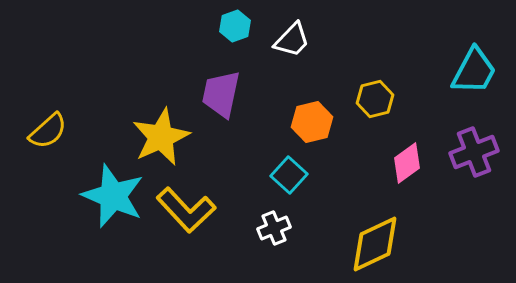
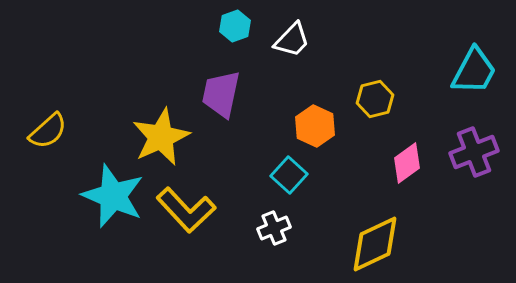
orange hexagon: moved 3 px right, 4 px down; rotated 21 degrees counterclockwise
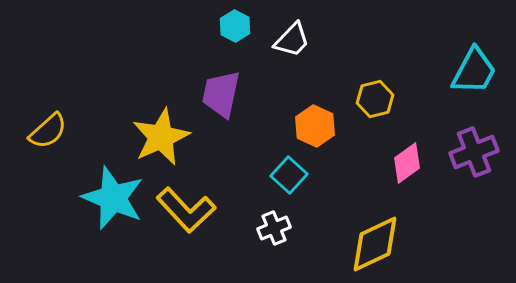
cyan hexagon: rotated 12 degrees counterclockwise
cyan star: moved 2 px down
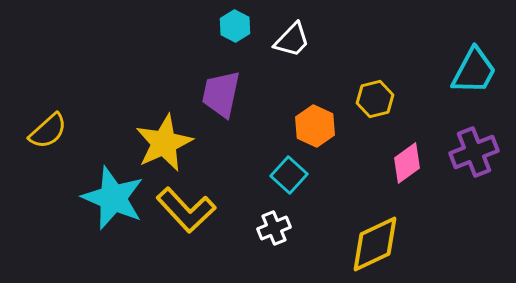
yellow star: moved 3 px right, 6 px down
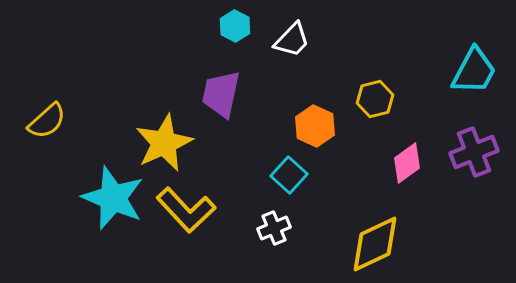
yellow semicircle: moved 1 px left, 10 px up
